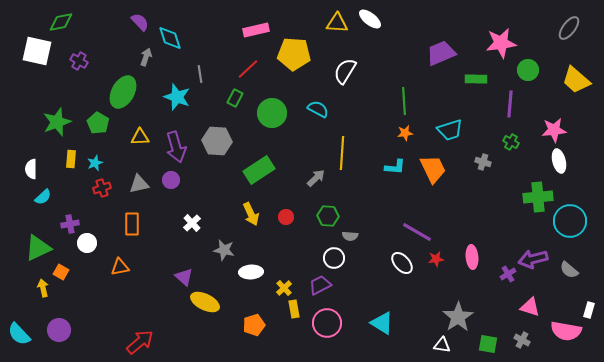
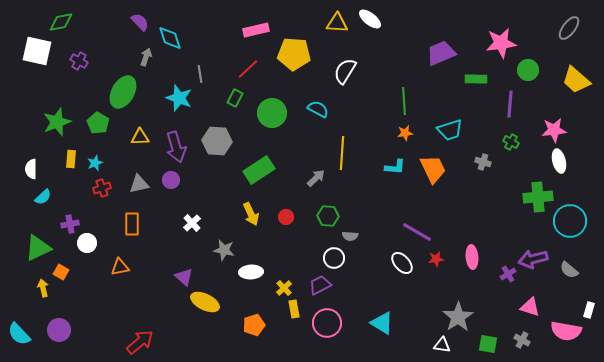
cyan star at (177, 97): moved 2 px right, 1 px down
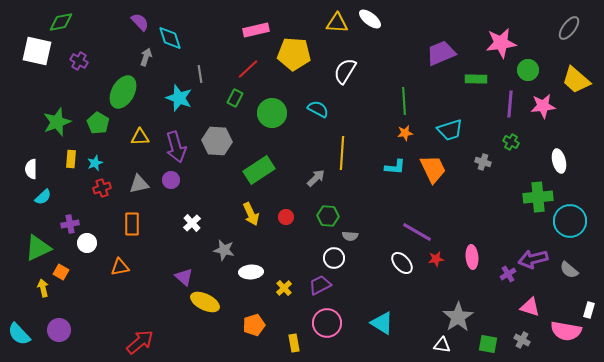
pink star at (554, 130): moved 11 px left, 24 px up
yellow rectangle at (294, 309): moved 34 px down
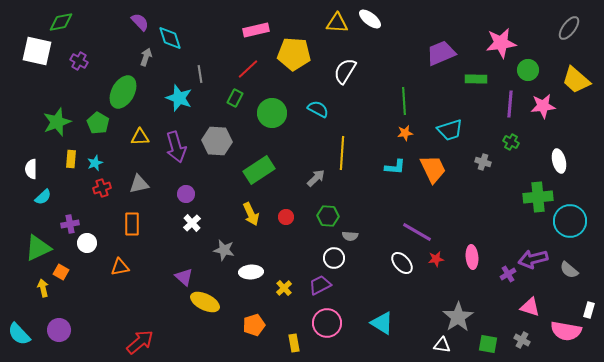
purple circle at (171, 180): moved 15 px right, 14 px down
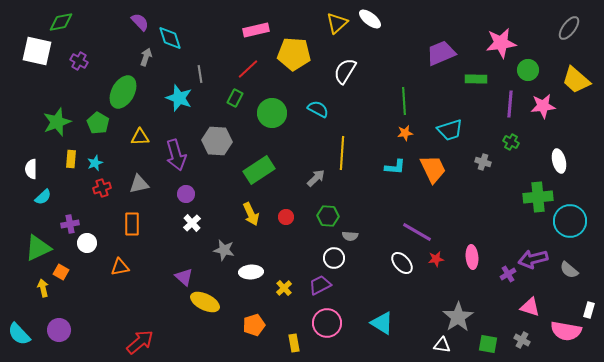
yellow triangle at (337, 23): rotated 45 degrees counterclockwise
purple arrow at (176, 147): moved 8 px down
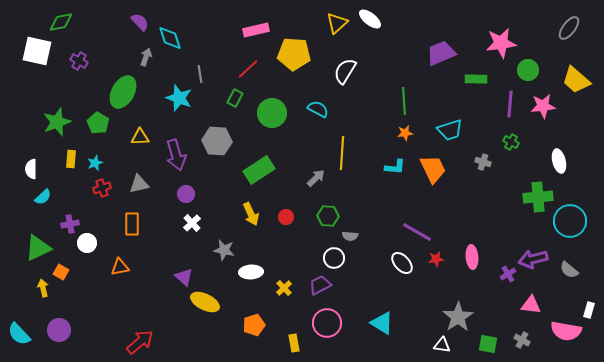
pink triangle at (530, 307): moved 1 px right, 2 px up; rotated 10 degrees counterclockwise
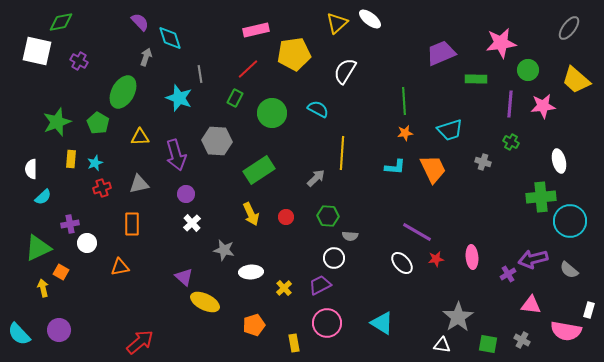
yellow pentagon at (294, 54): rotated 12 degrees counterclockwise
green cross at (538, 197): moved 3 px right
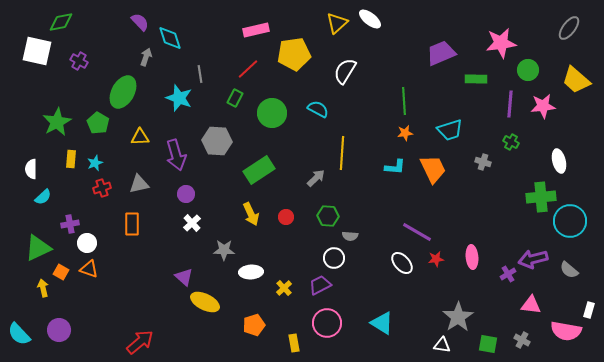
green star at (57, 122): rotated 8 degrees counterclockwise
gray star at (224, 250): rotated 10 degrees counterclockwise
orange triangle at (120, 267): moved 31 px left, 2 px down; rotated 30 degrees clockwise
